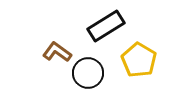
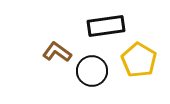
black rectangle: rotated 24 degrees clockwise
black circle: moved 4 px right, 2 px up
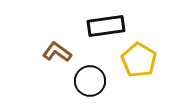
black circle: moved 2 px left, 10 px down
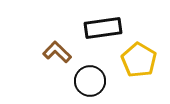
black rectangle: moved 3 px left, 2 px down
brown L-shape: rotated 8 degrees clockwise
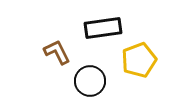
brown L-shape: rotated 20 degrees clockwise
yellow pentagon: rotated 20 degrees clockwise
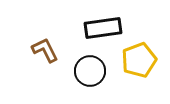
brown L-shape: moved 12 px left, 2 px up
black circle: moved 10 px up
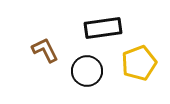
yellow pentagon: moved 3 px down
black circle: moved 3 px left
